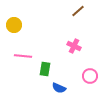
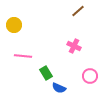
green rectangle: moved 1 px right, 4 px down; rotated 40 degrees counterclockwise
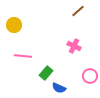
green rectangle: rotated 72 degrees clockwise
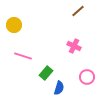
pink line: rotated 12 degrees clockwise
pink circle: moved 3 px left, 1 px down
blue semicircle: rotated 96 degrees counterclockwise
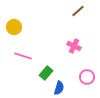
yellow circle: moved 2 px down
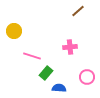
yellow circle: moved 4 px down
pink cross: moved 4 px left, 1 px down; rotated 32 degrees counterclockwise
pink line: moved 9 px right
blue semicircle: rotated 104 degrees counterclockwise
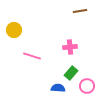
brown line: moved 2 px right; rotated 32 degrees clockwise
yellow circle: moved 1 px up
green rectangle: moved 25 px right
pink circle: moved 9 px down
blue semicircle: moved 1 px left
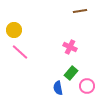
pink cross: rotated 32 degrees clockwise
pink line: moved 12 px left, 4 px up; rotated 24 degrees clockwise
blue semicircle: rotated 104 degrees counterclockwise
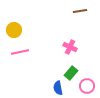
pink line: rotated 54 degrees counterclockwise
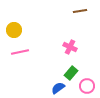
blue semicircle: rotated 64 degrees clockwise
